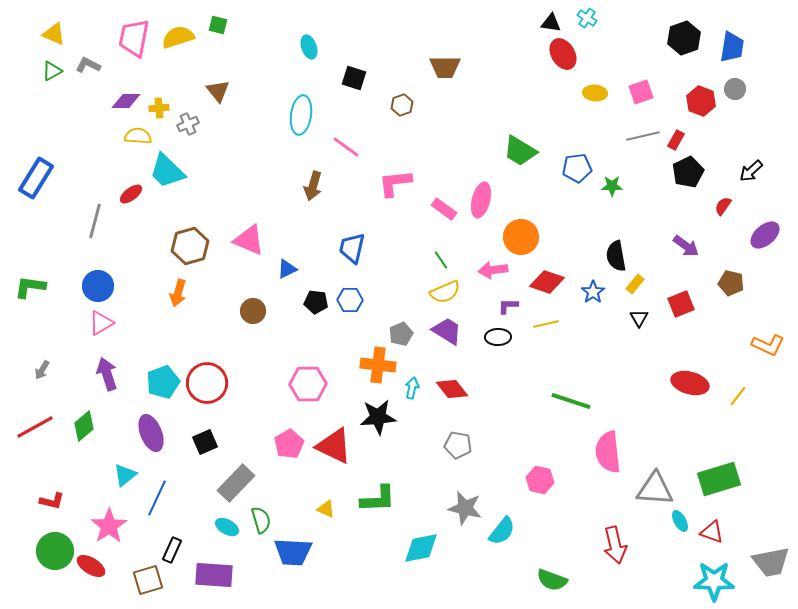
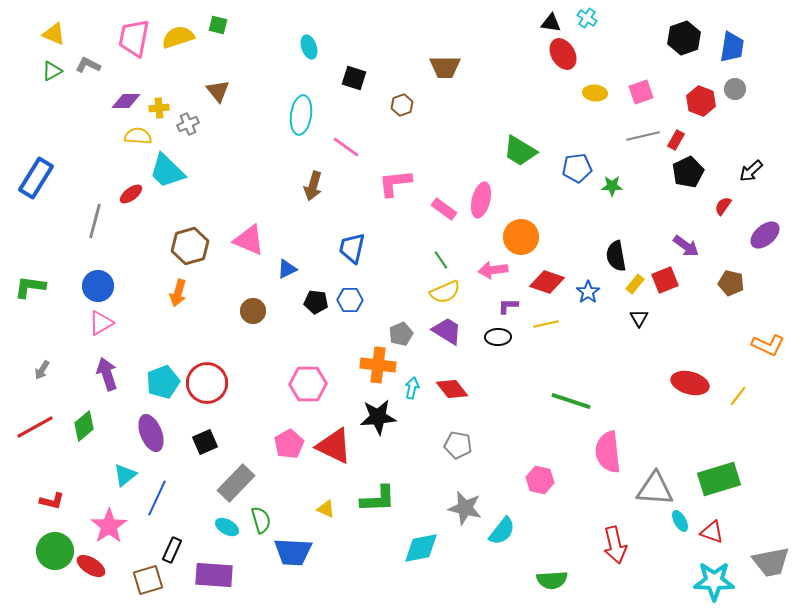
blue star at (593, 292): moved 5 px left
red square at (681, 304): moved 16 px left, 24 px up
green semicircle at (552, 580): rotated 24 degrees counterclockwise
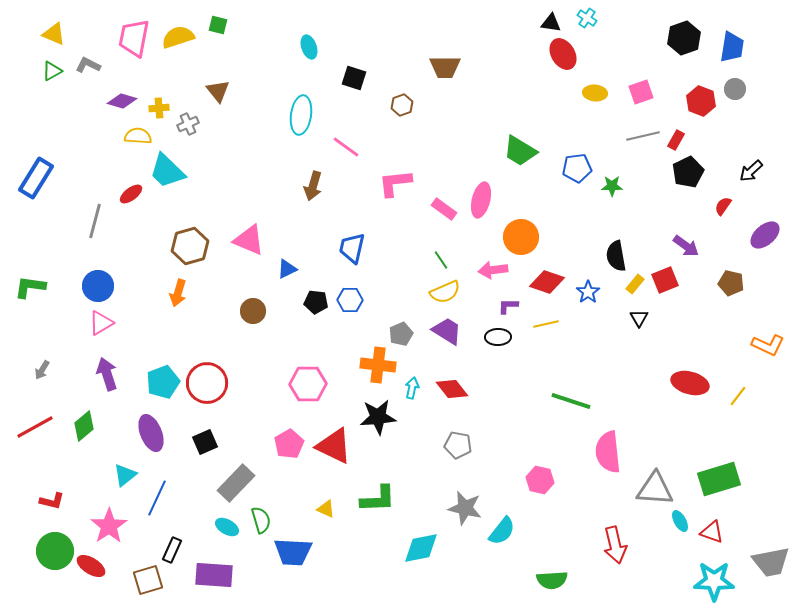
purple diamond at (126, 101): moved 4 px left; rotated 16 degrees clockwise
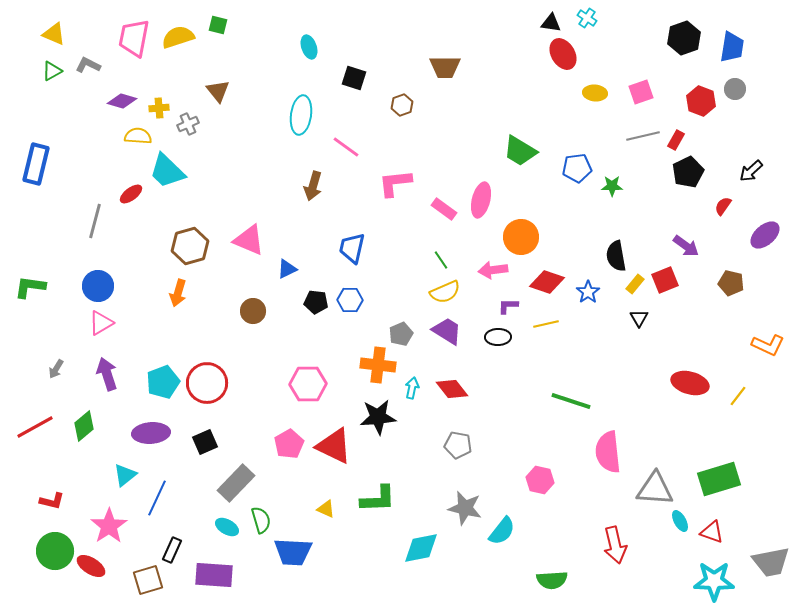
blue rectangle at (36, 178): moved 14 px up; rotated 18 degrees counterclockwise
gray arrow at (42, 370): moved 14 px right, 1 px up
purple ellipse at (151, 433): rotated 72 degrees counterclockwise
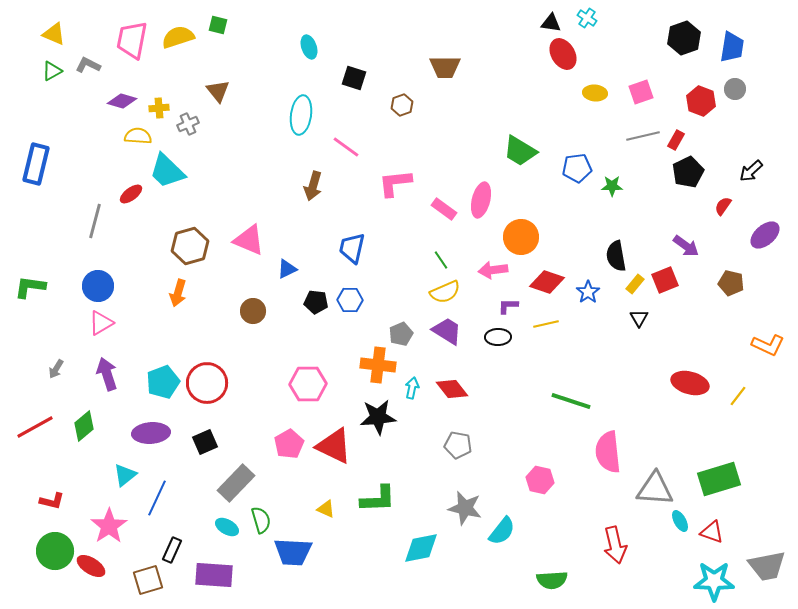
pink trapezoid at (134, 38): moved 2 px left, 2 px down
gray trapezoid at (771, 562): moved 4 px left, 4 px down
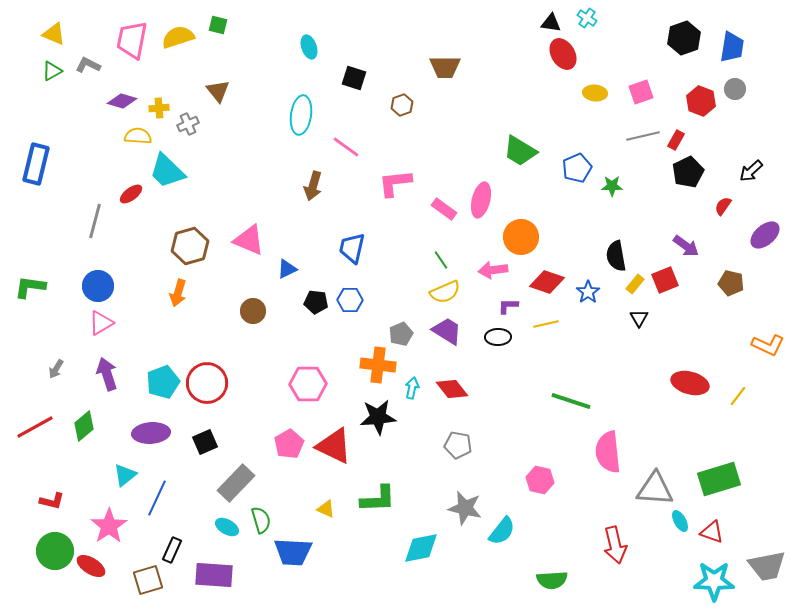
blue pentagon at (577, 168): rotated 16 degrees counterclockwise
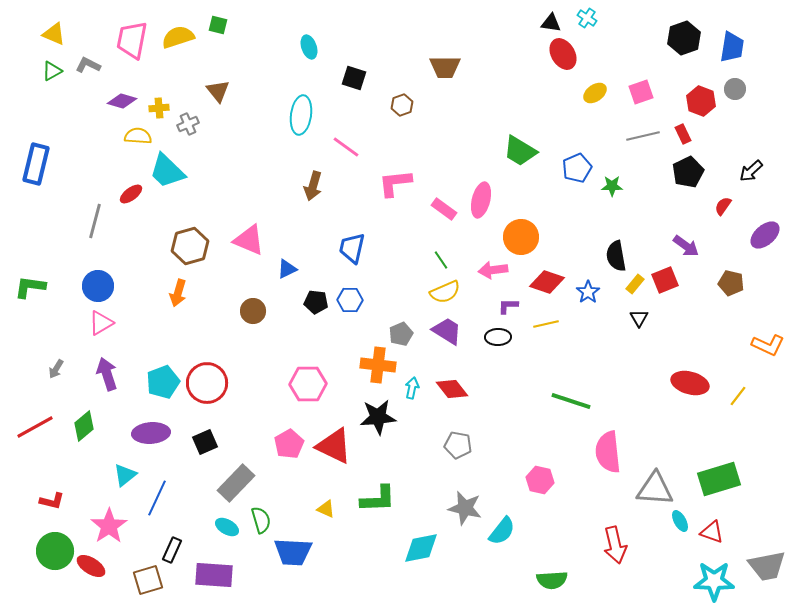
yellow ellipse at (595, 93): rotated 40 degrees counterclockwise
red rectangle at (676, 140): moved 7 px right, 6 px up; rotated 54 degrees counterclockwise
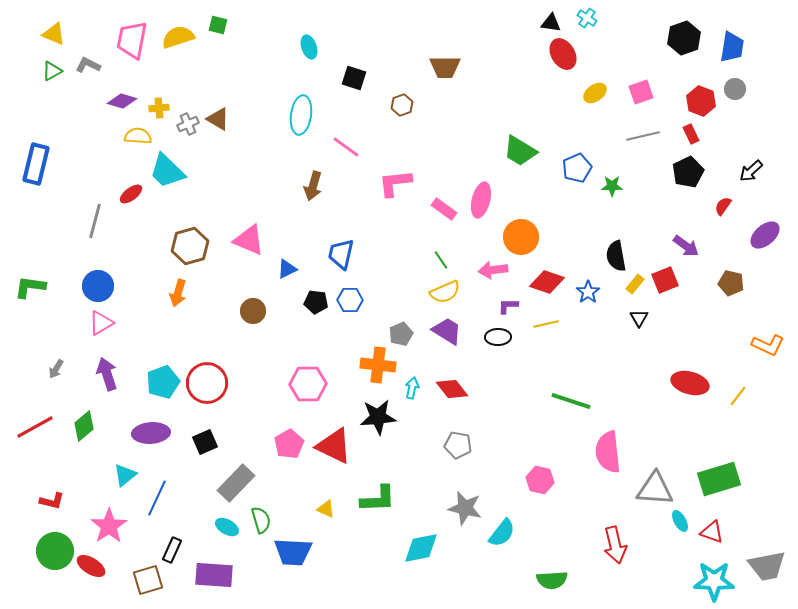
brown triangle at (218, 91): moved 28 px down; rotated 20 degrees counterclockwise
red rectangle at (683, 134): moved 8 px right
blue trapezoid at (352, 248): moved 11 px left, 6 px down
cyan semicircle at (502, 531): moved 2 px down
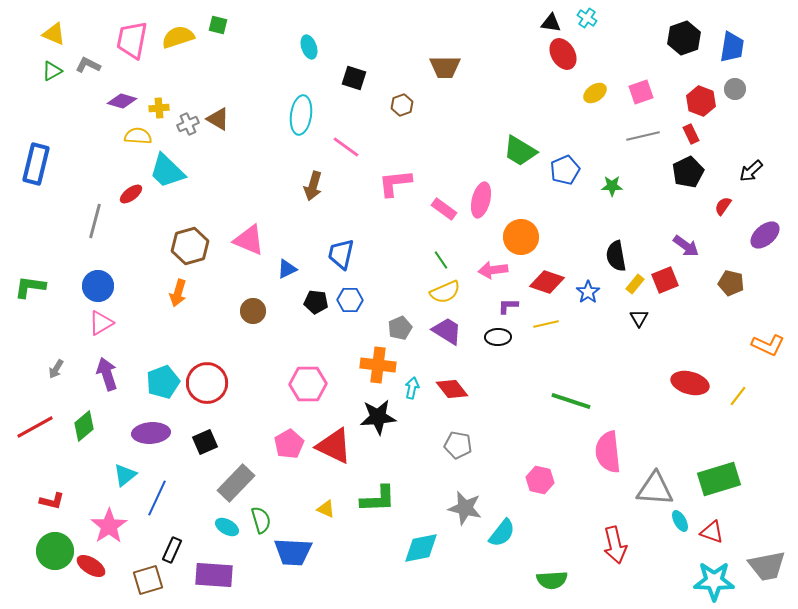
blue pentagon at (577, 168): moved 12 px left, 2 px down
gray pentagon at (401, 334): moved 1 px left, 6 px up
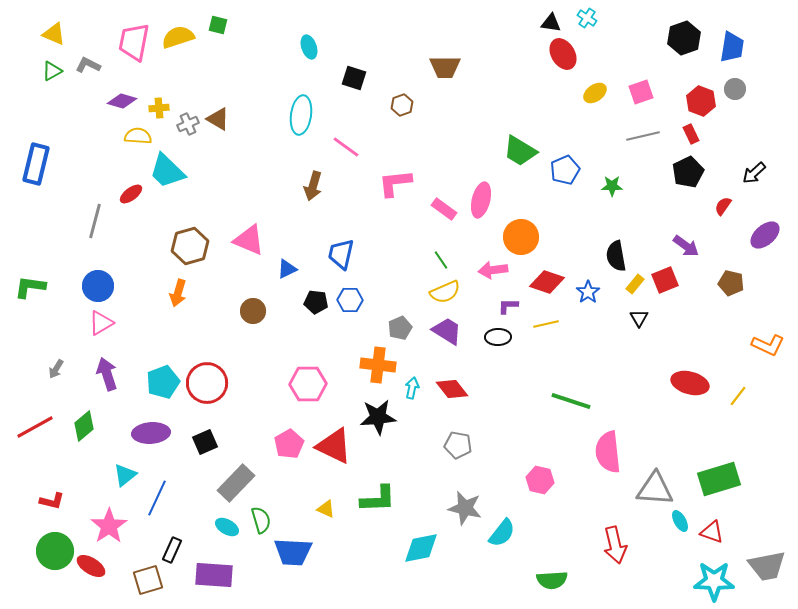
pink trapezoid at (132, 40): moved 2 px right, 2 px down
black arrow at (751, 171): moved 3 px right, 2 px down
